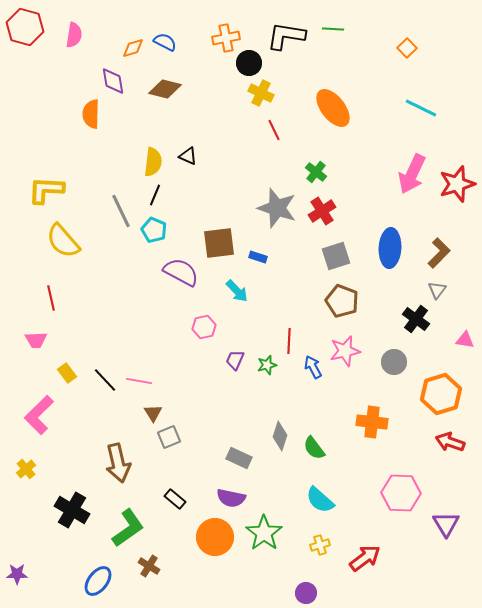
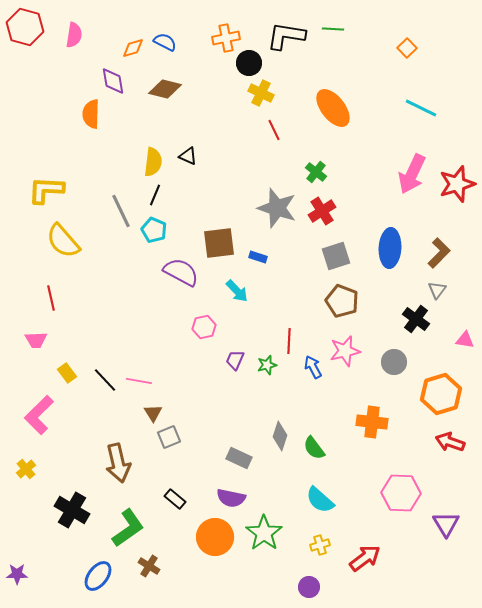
blue ellipse at (98, 581): moved 5 px up
purple circle at (306, 593): moved 3 px right, 6 px up
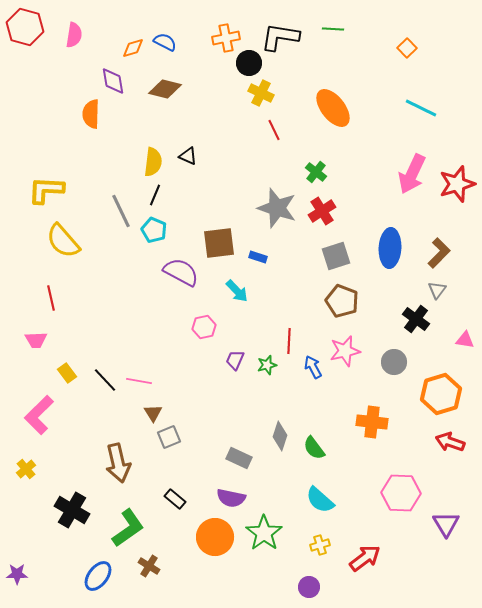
black L-shape at (286, 36): moved 6 px left, 1 px down
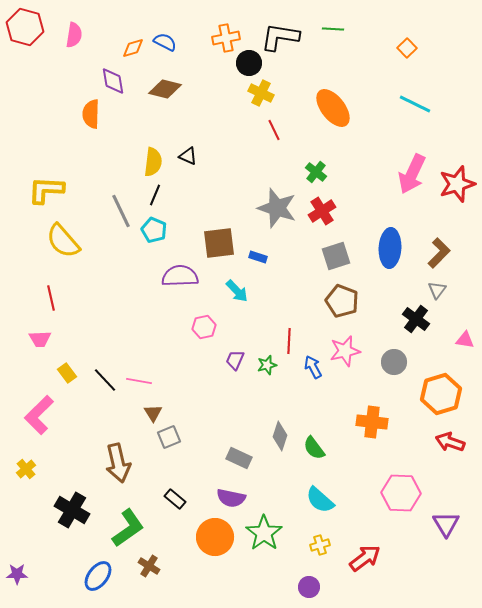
cyan line at (421, 108): moved 6 px left, 4 px up
purple semicircle at (181, 272): moved 1 px left, 4 px down; rotated 30 degrees counterclockwise
pink trapezoid at (36, 340): moved 4 px right, 1 px up
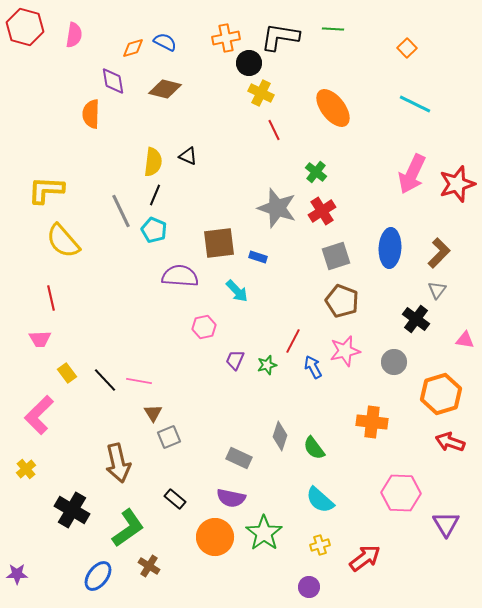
purple semicircle at (180, 276): rotated 6 degrees clockwise
red line at (289, 341): moved 4 px right; rotated 25 degrees clockwise
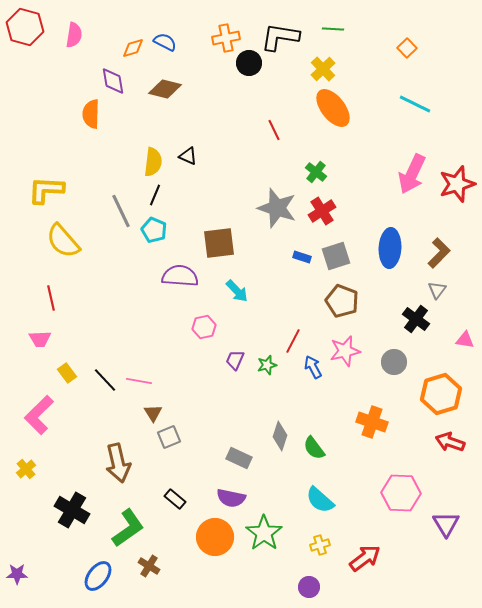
yellow cross at (261, 93): moved 62 px right, 24 px up; rotated 20 degrees clockwise
blue rectangle at (258, 257): moved 44 px right
orange cross at (372, 422): rotated 12 degrees clockwise
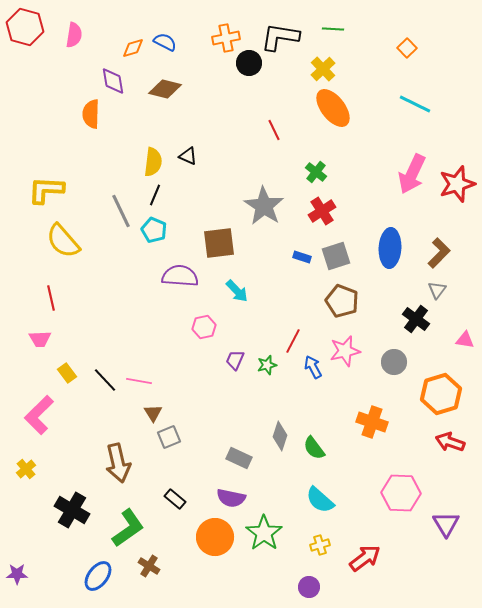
gray star at (277, 208): moved 13 px left, 2 px up; rotated 15 degrees clockwise
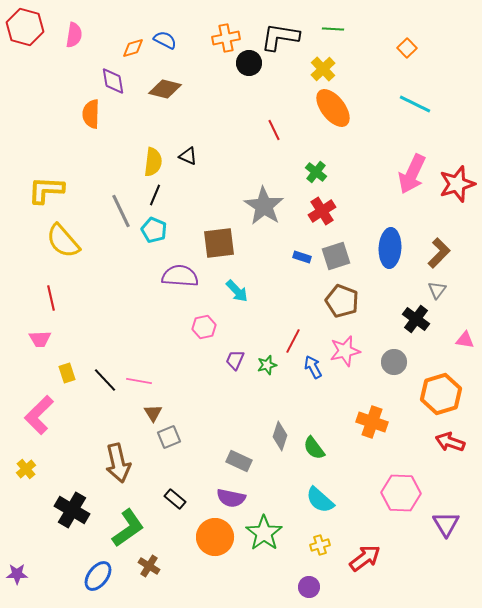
blue semicircle at (165, 42): moved 2 px up
yellow rectangle at (67, 373): rotated 18 degrees clockwise
gray rectangle at (239, 458): moved 3 px down
